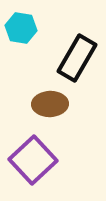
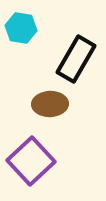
black rectangle: moved 1 px left, 1 px down
purple square: moved 2 px left, 1 px down
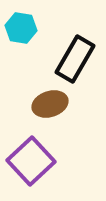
black rectangle: moved 1 px left
brown ellipse: rotated 16 degrees counterclockwise
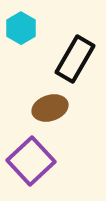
cyan hexagon: rotated 20 degrees clockwise
brown ellipse: moved 4 px down
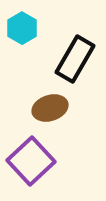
cyan hexagon: moved 1 px right
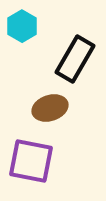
cyan hexagon: moved 2 px up
purple square: rotated 36 degrees counterclockwise
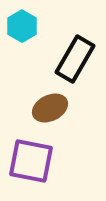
brown ellipse: rotated 8 degrees counterclockwise
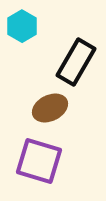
black rectangle: moved 1 px right, 3 px down
purple square: moved 8 px right; rotated 6 degrees clockwise
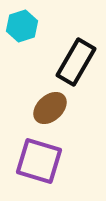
cyan hexagon: rotated 12 degrees clockwise
brown ellipse: rotated 16 degrees counterclockwise
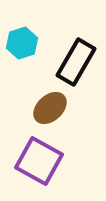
cyan hexagon: moved 17 px down
purple square: rotated 12 degrees clockwise
